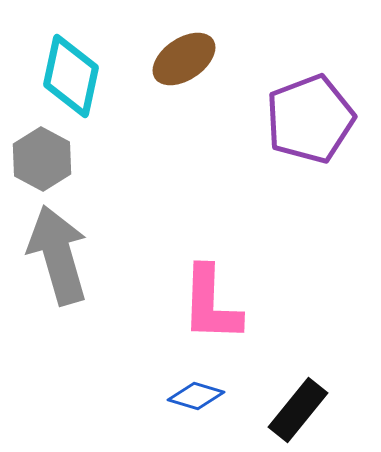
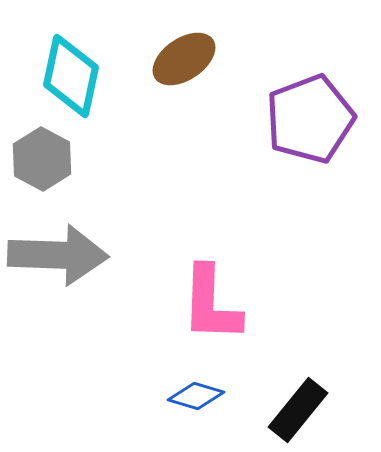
gray arrow: rotated 108 degrees clockwise
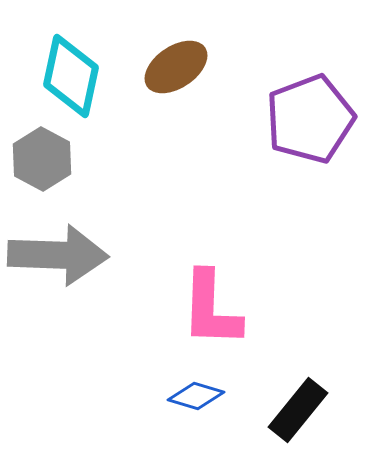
brown ellipse: moved 8 px left, 8 px down
pink L-shape: moved 5 px down
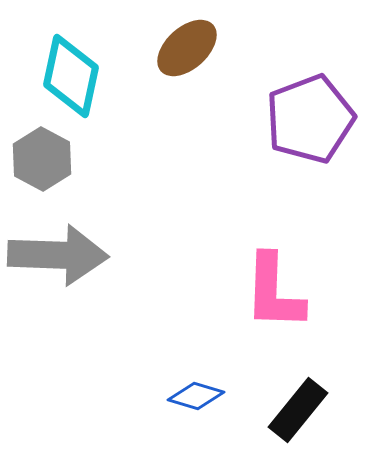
brown ellipse: moved 11 px right, 19 px up; rotated 8 degrees counterclockwise
pink L-shape: moved 63 px right, 17 px up
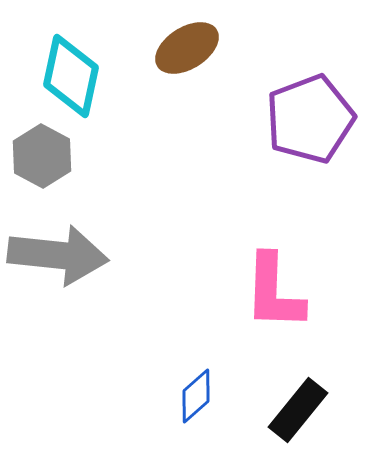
brown ellipse: rotated 10 degrees clockwise
gray hexagon: moved 3 px up
gray arrow: rotated 4 degrees clockwise
blue diamond: rotated 58 degrees counterclockwise
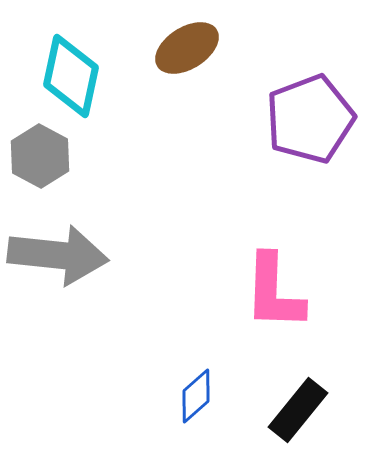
gray hexagon: moved 2 px left
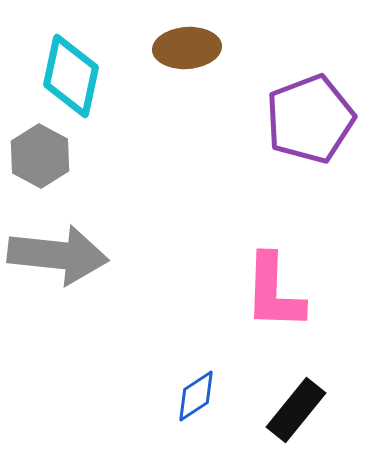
brown ellipse: rotated 28 degrees clockwise
blue diamond: rotated 8 degrees clockwise
black rectangle: moved 2 px left
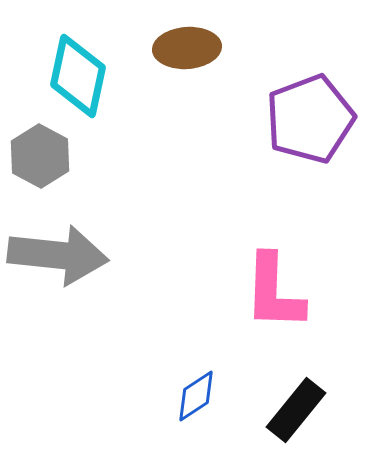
cyan diamond: moved 7 px right
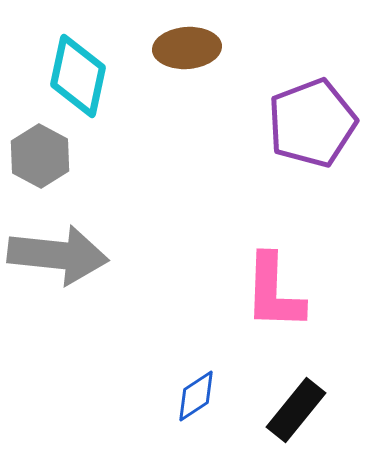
purple pentagon: moved 2 px right, 4 px down
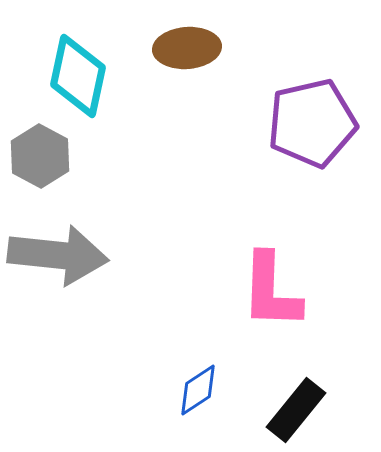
purple pentagon: rotated 8 degrees clockwise
pink L-shape: moved 3 px left, 1 px up
blue diamond: moved 2 px right, 6 px up
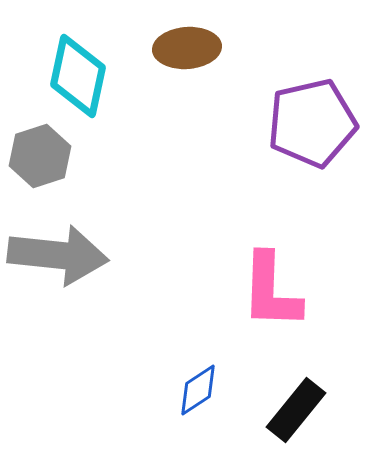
gray hexagon: rotated 14 degrees clockwise
